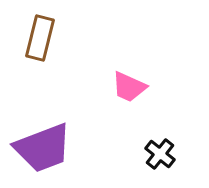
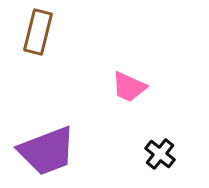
brown rectangle: moved 2 px left, 6 px up
purple trapezoid: moved 4 px right, 3 px down
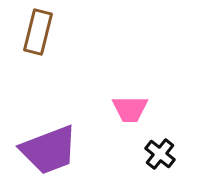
pink trapezoid: moved 1 px right, 22 px down; rotated 24 degrees counterclockwise
purple trapezoid: moved 2 px right, 1 px up
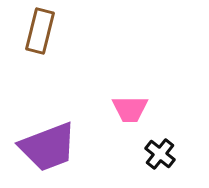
brown rectangle: moved 2 px right, 1 px up
purple trapezoid: moved 1 px left, 3 px up
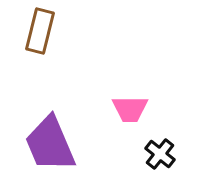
purple trapezoid: moved 2 px right, 3 px up; rotated 88 degrees clockwise
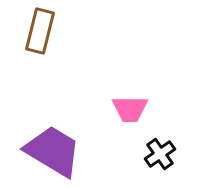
purple trapezoid: moved 3 px right, 7 px down; rotated 144 degrees clockwise
black cross: rotated 16 degrees clockwise
